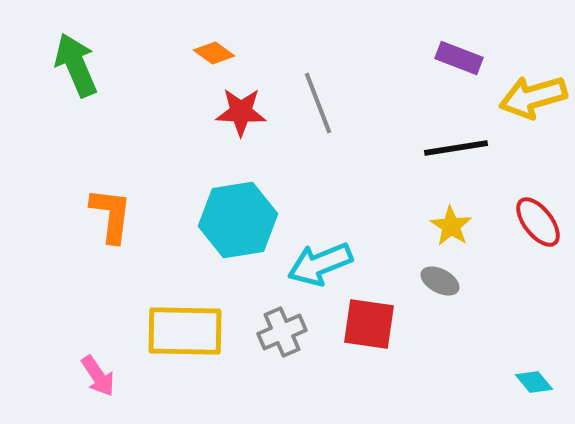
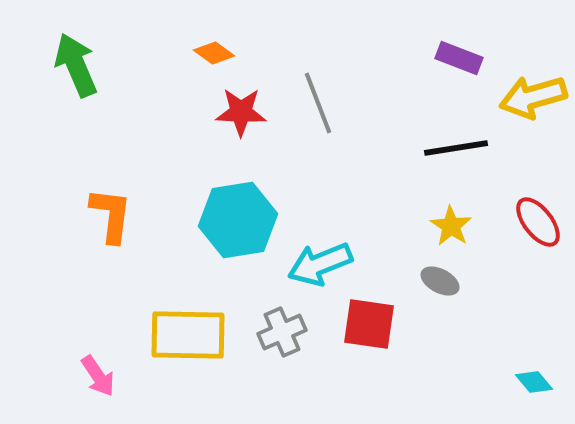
yellow rectangle: moved 3 px right, 4 px down
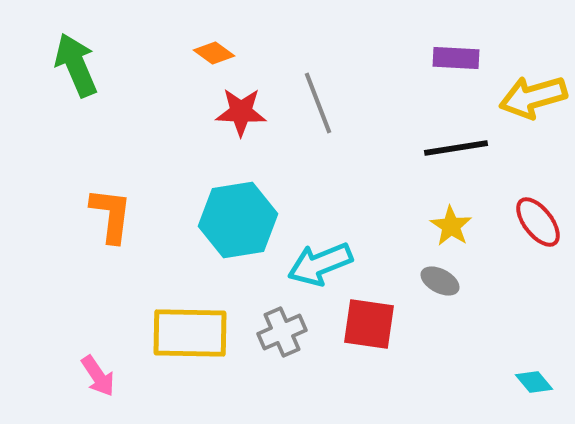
purple rectangle: moved 3 px left; rotated 18 degrees counterclockwise
yellow rectangle: moved 2 px right, 2 px up
